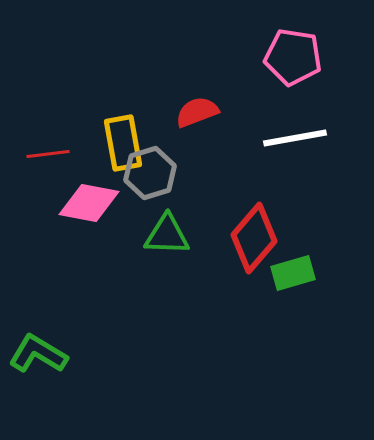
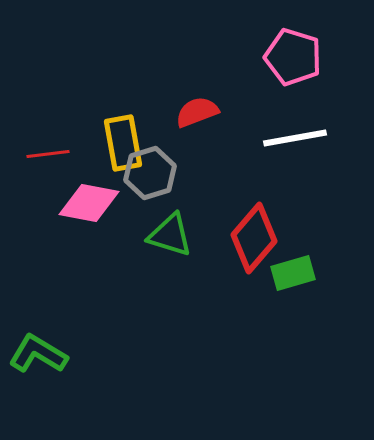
pink pentagon: rotated 8 degrees clockwise
green triangle: moved 3 px right; rotated 15 degrees clockwise
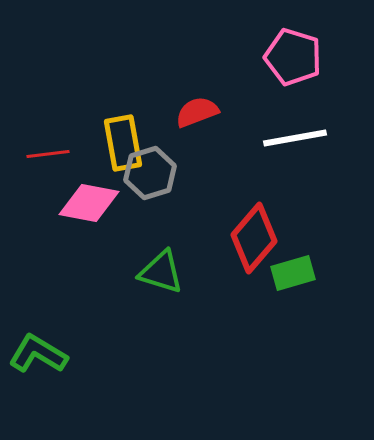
green triangle: moved 9 px left, 37 px down
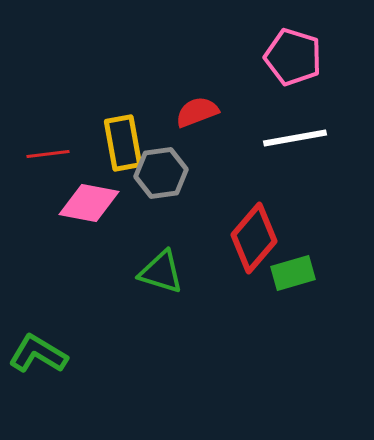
gray hexagon: moved 11 px right; rotated 9 degrees clockwise
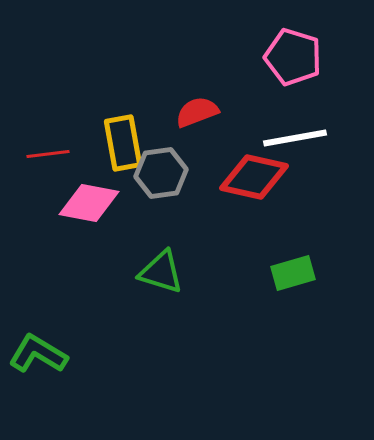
red diamond: moved 61 px up; rotated 62 degrees clockwise
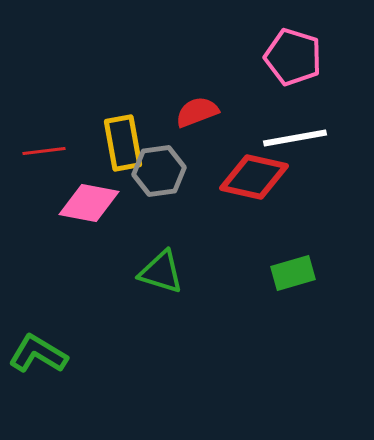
red line: moved 4 px left, 3 px up
gray hexagon: moved 2 px left, 2 px up
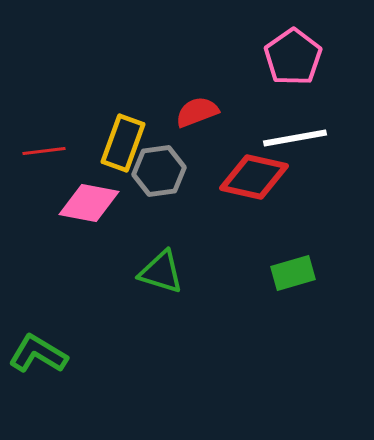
pink pentagon: rotated 20 degrees clockwise
yellow rectangle: rotated 30 degrees clockwise
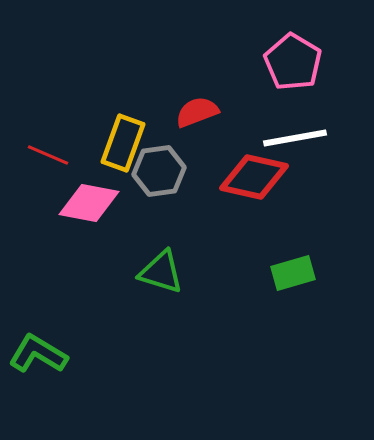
pink pentagon: moved 5 px down; rotated 6 degrees counterclockwise
red line: moved 4 px right, 4 px down; rotated 30 degrees clockwise
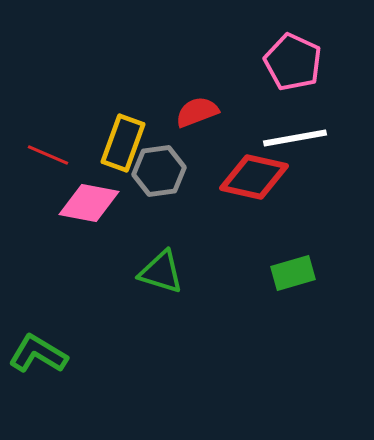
pink pentagon: rotated 6 degrees counterclockwise
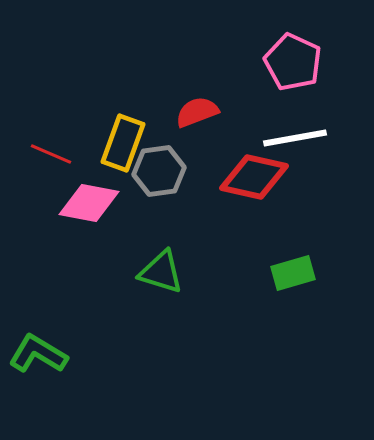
red line: moved 3 px right, 1 px up
